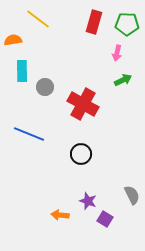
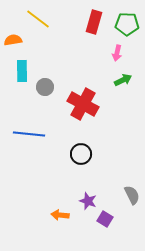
blue line: rotated 16 degrees counterclockwise
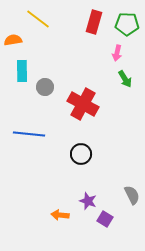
green arrow: moved 2 px right, 1 px up; rotated 84 degrees clockwise
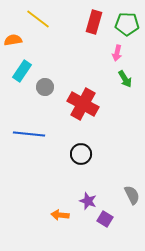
cyan rectangle: rotated 35 degrees clockwise
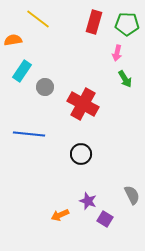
orange arrow: rotated 30 degrees counterclockwise
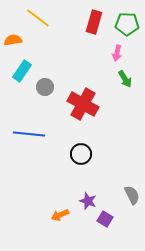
yellow line: moved 1 px up
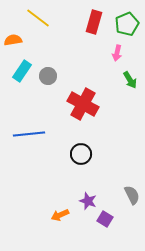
green pentagon: rotated 25 degrees counterclockwise
green arrow: moved 5 px right, 1 px down
gray circle: moved 3 px right, 11 px up
blue line: rotated 12 degrees counterclockwise
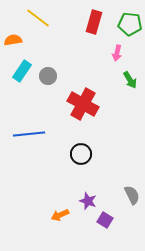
green pentagon: moved 3 px right; rotated 30 degrees clockwise
purple square: moved 1 px down
